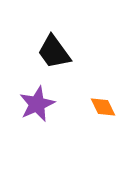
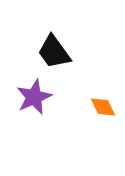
purple star: moved 3 px left, 7 px up
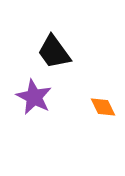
purple star: rotated 21 degrees counterclockwise
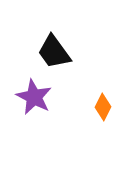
orange diamond: rotated 52 degrees clockwise
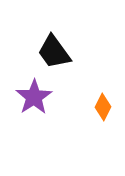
purple star: rotated 12 degrees clockwise
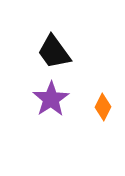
purple star: moved 17 px right, 2 px down
